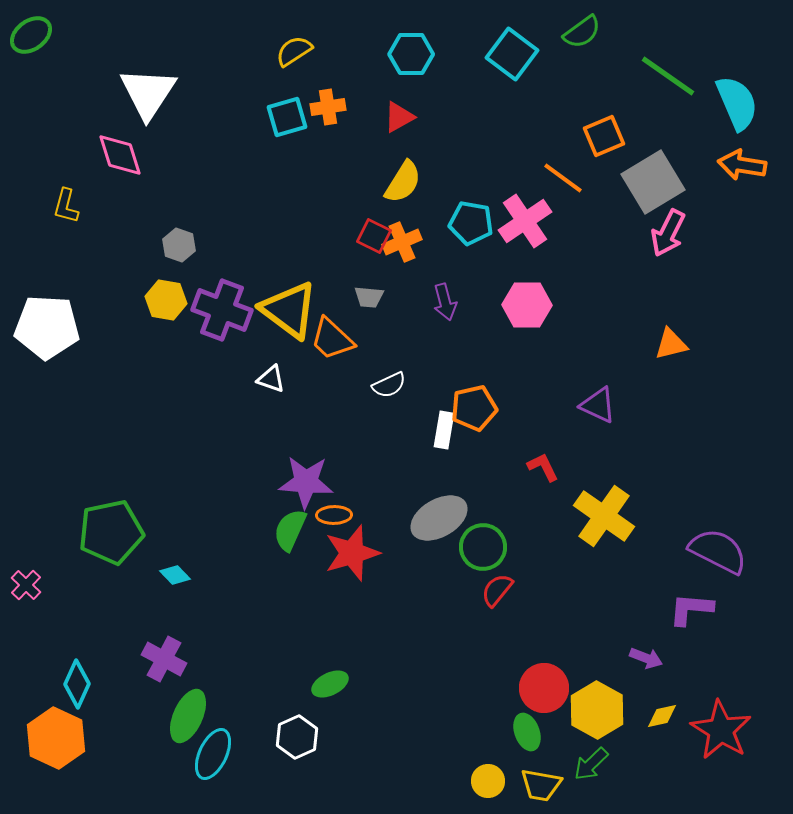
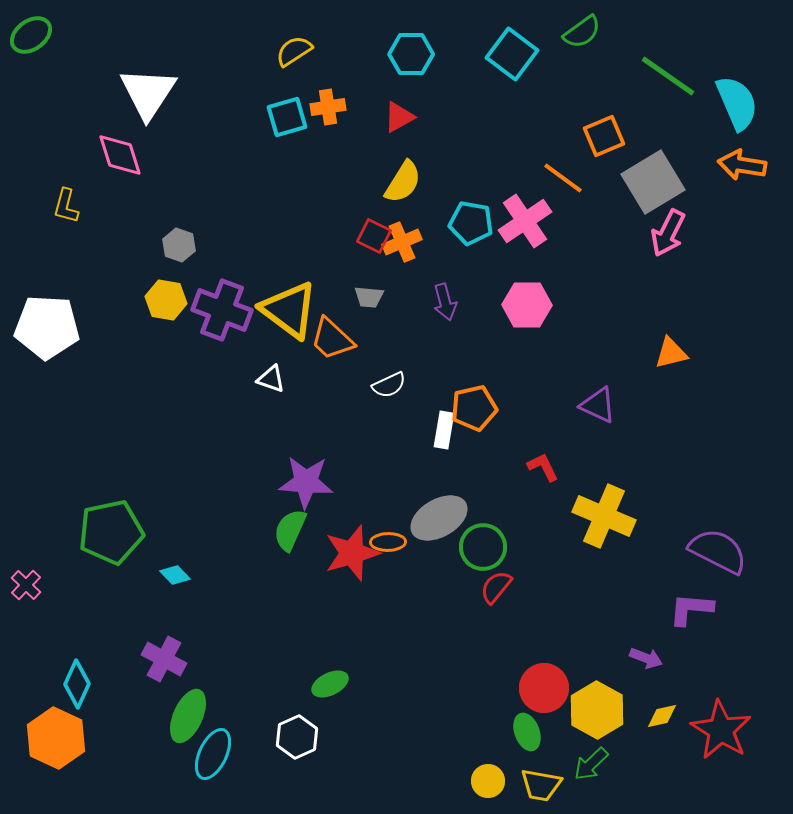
orange triangle at (671, 344): moved 9 px down
orange ellipse at (334, 515): moved 54 px right, 27 px down
yellow cross at (604, 516): rotated 12 degrees counterclockwise
red semicircle at (497, 590): moved 1 px left, 3 px up
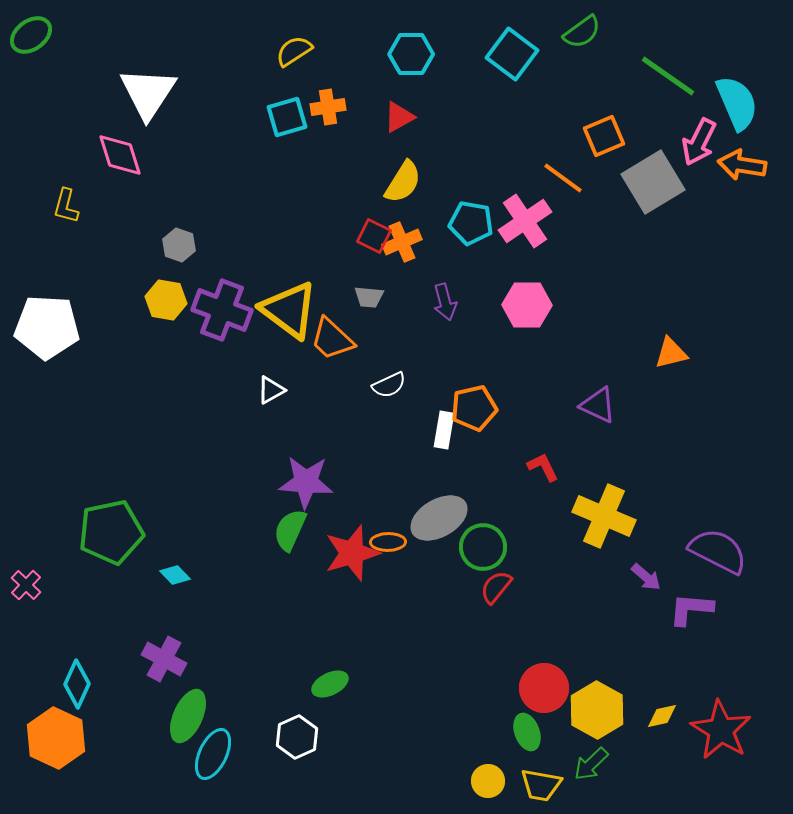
pink arrow at (668, 233): moved 31 px right, 91 px up
white triangle at (271, 379): moved 11 px down; rotated 48 degrees counterclockwise
purple arrow at (646, 658): moved 81 px up; rotated 20 degrees clockwise
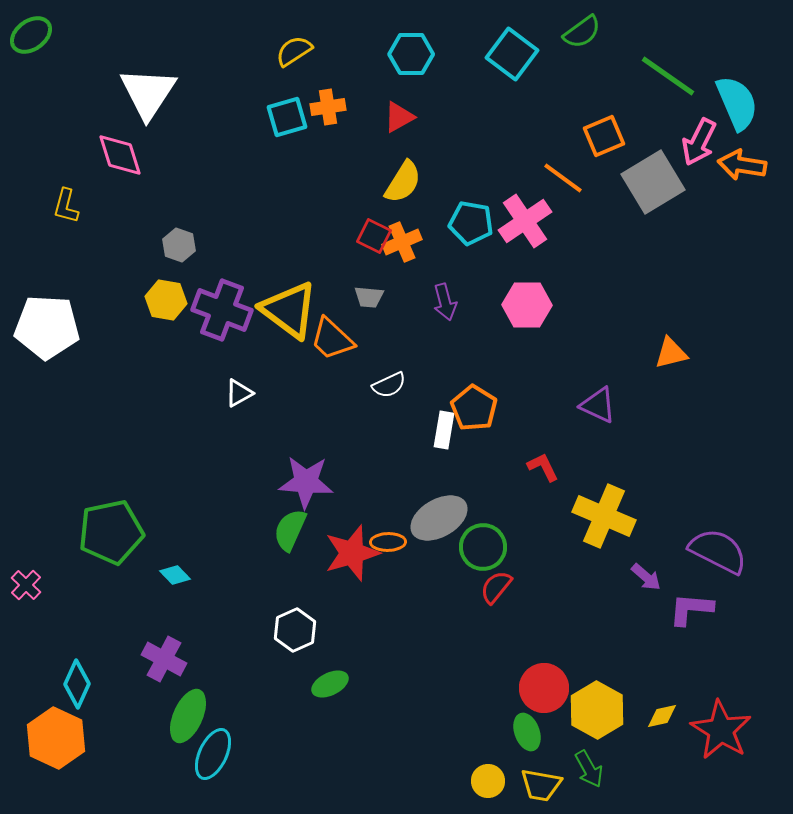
white triangle at (271, 390): moved 32 px left, 3 px down
orange pentagon at (474, 408): rotated 27 degrees counterclockwise
white hexagon at (297, 737): moved 2 px left, 107 px up
green arrow at (591, 764): moved 2 px left, 5 px down; rotated 75 degrees counterclockwise
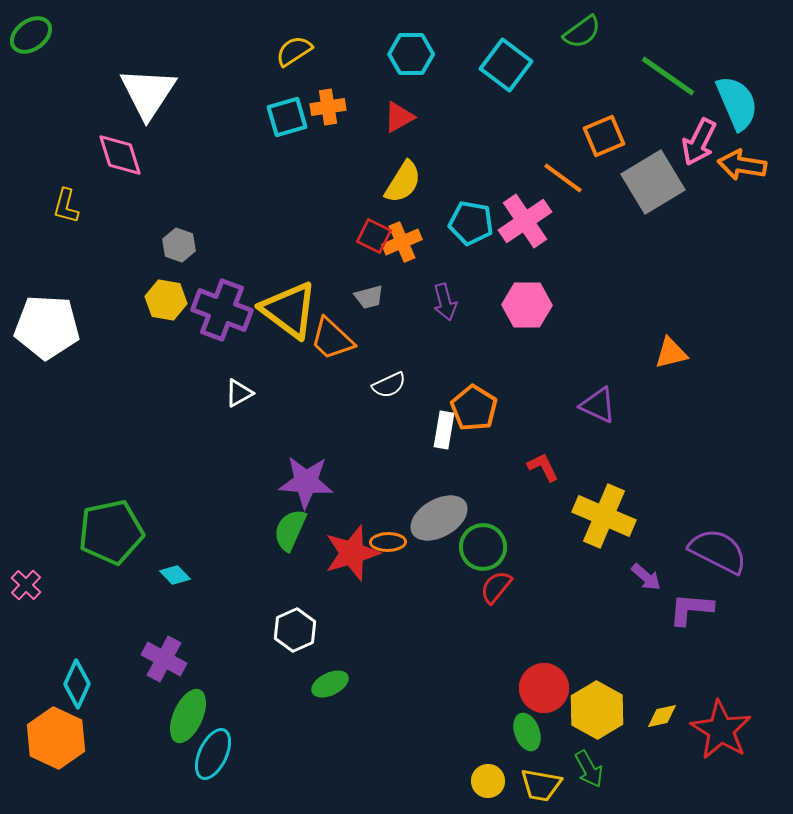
cyan square at (512, 54): moved 6 px left, 11 px down
gray trapezoid at (369, 297): rotated 20 degrees counterclockwise
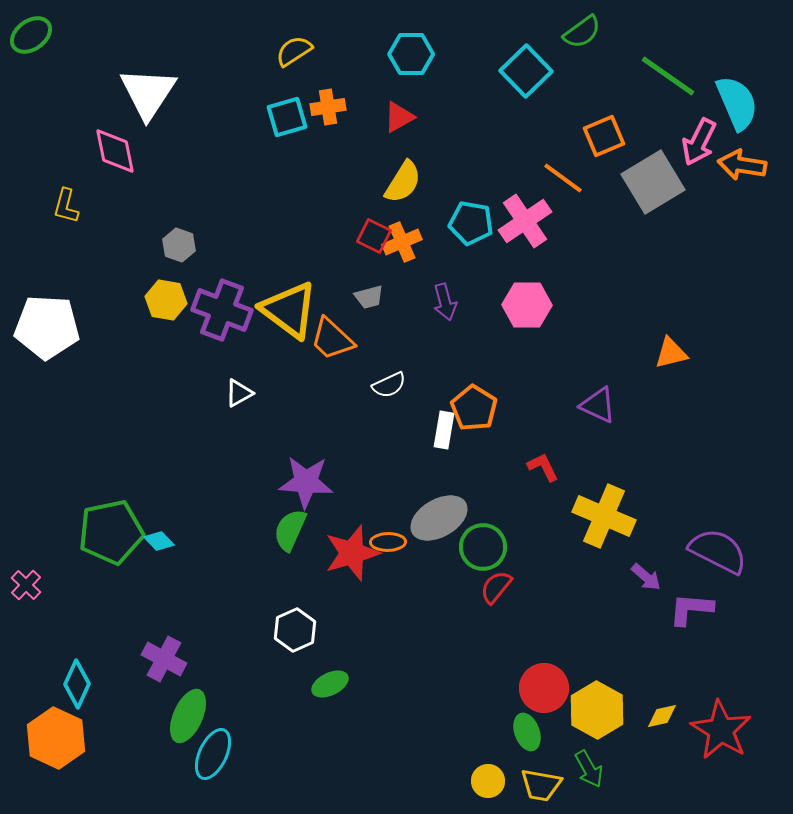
cyan square at (506, 65): moved 20 px right, 6 px down; rotated 9 degrees clockwise
pink diamond at (120, 155): moved 5 px left, 4 px up; rotated 6 degrees clockwise
cyan diamond at (175, 575): moved 16 px left, 34 px up
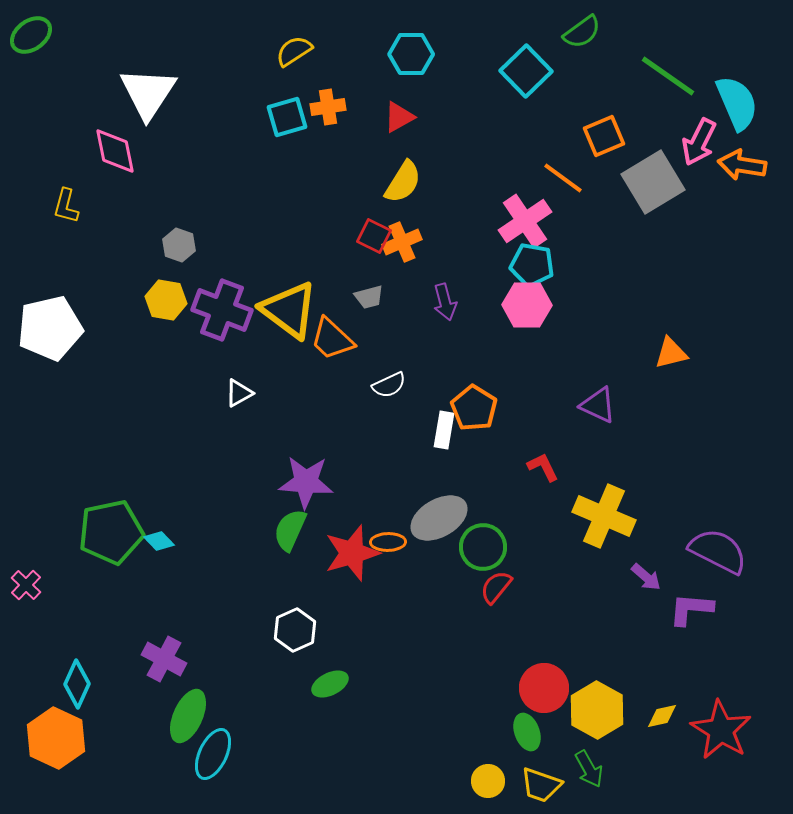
cyan pentagon at (471, 223): moved 61 px right, 42 px down
white pentagon at (47, 327): moved 3 px right, 1 px down; rotated 16 degrees counterclockwise
yellow trapezoid at (541, 785): rotated 9 degrees clockwise
